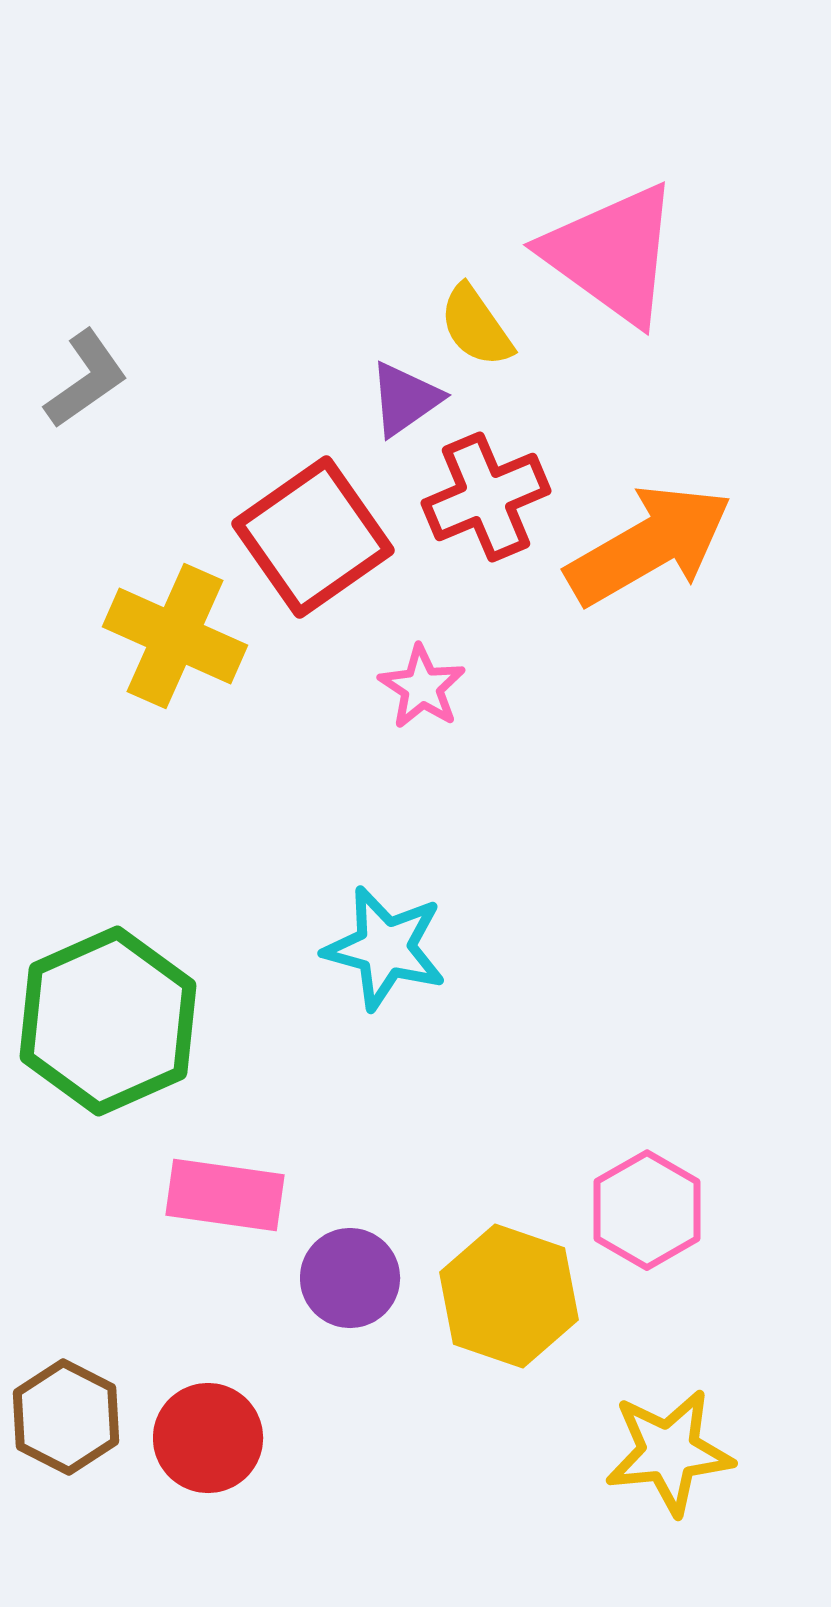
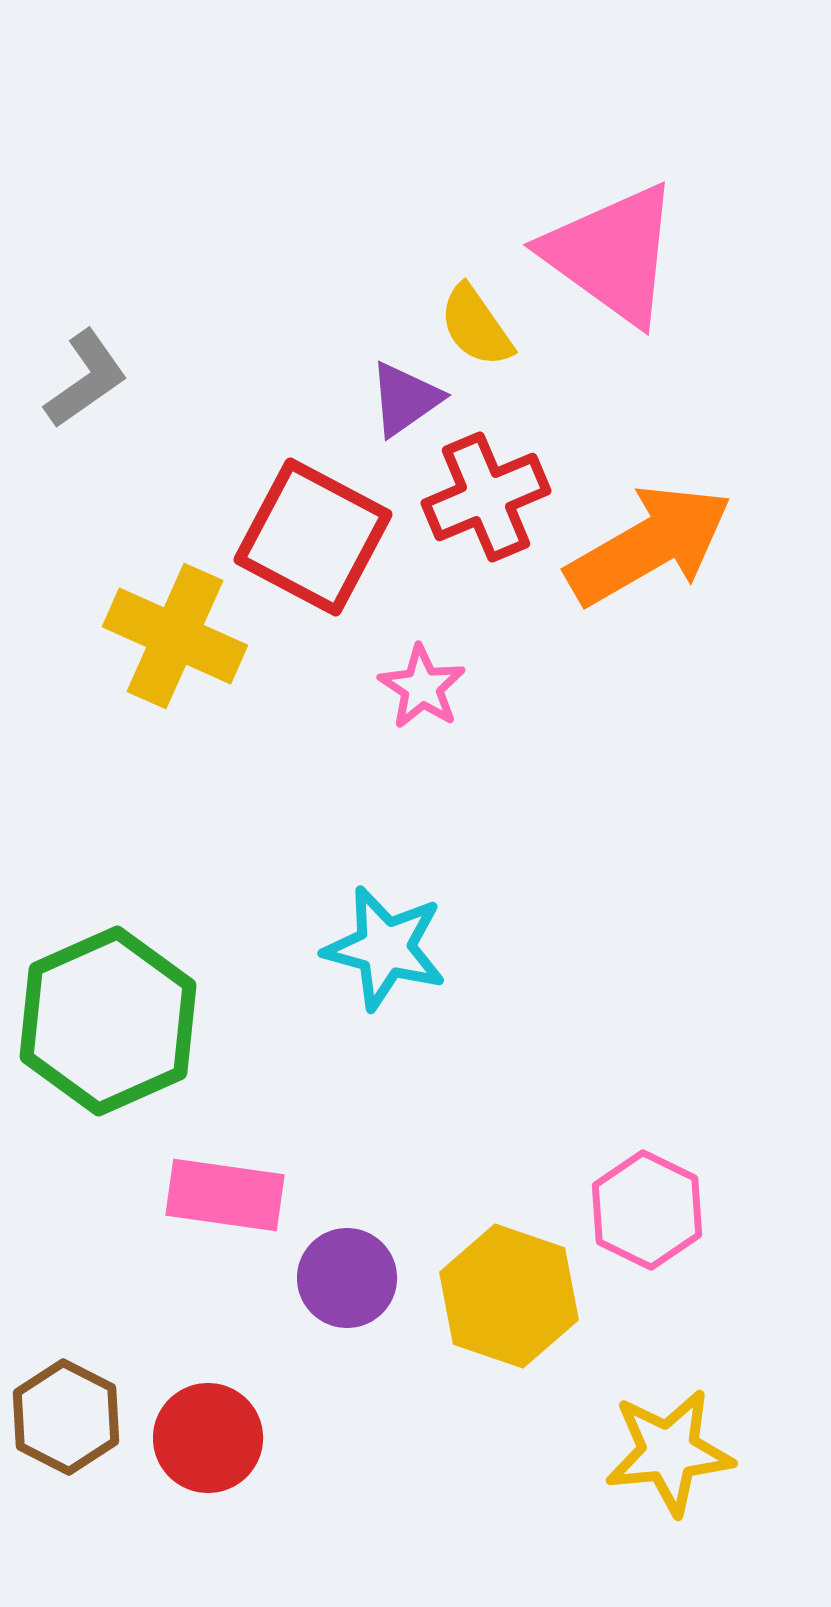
red square: rotated 27 degrees counterclockwise
pink hexagon: rotated 4 degrees counterclockwise
purple circle: moved 3 px left
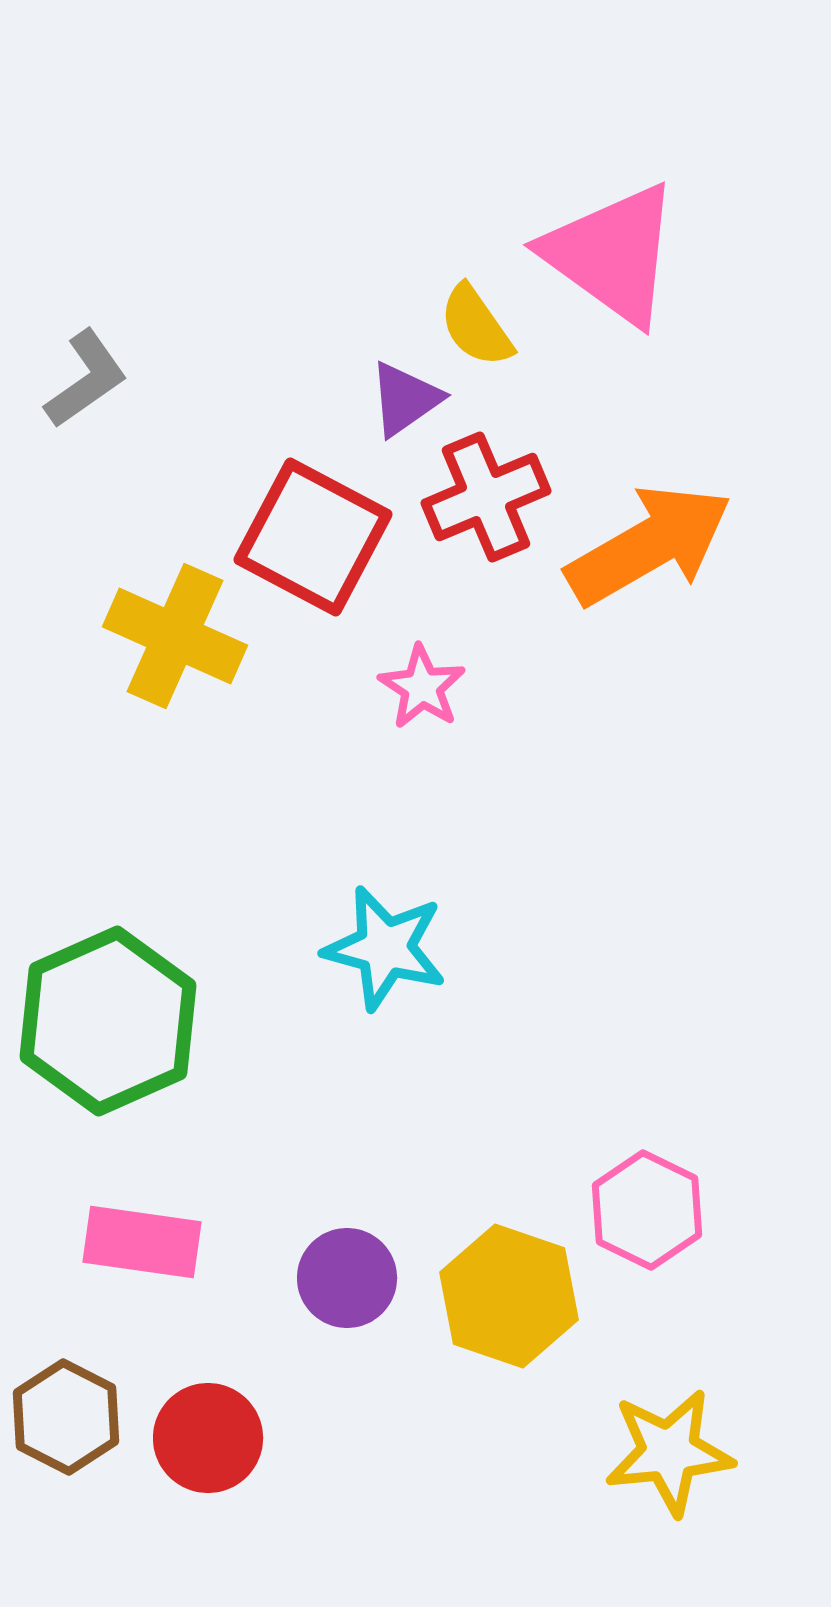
pink rectangle: moved 83 px left, 47 px down
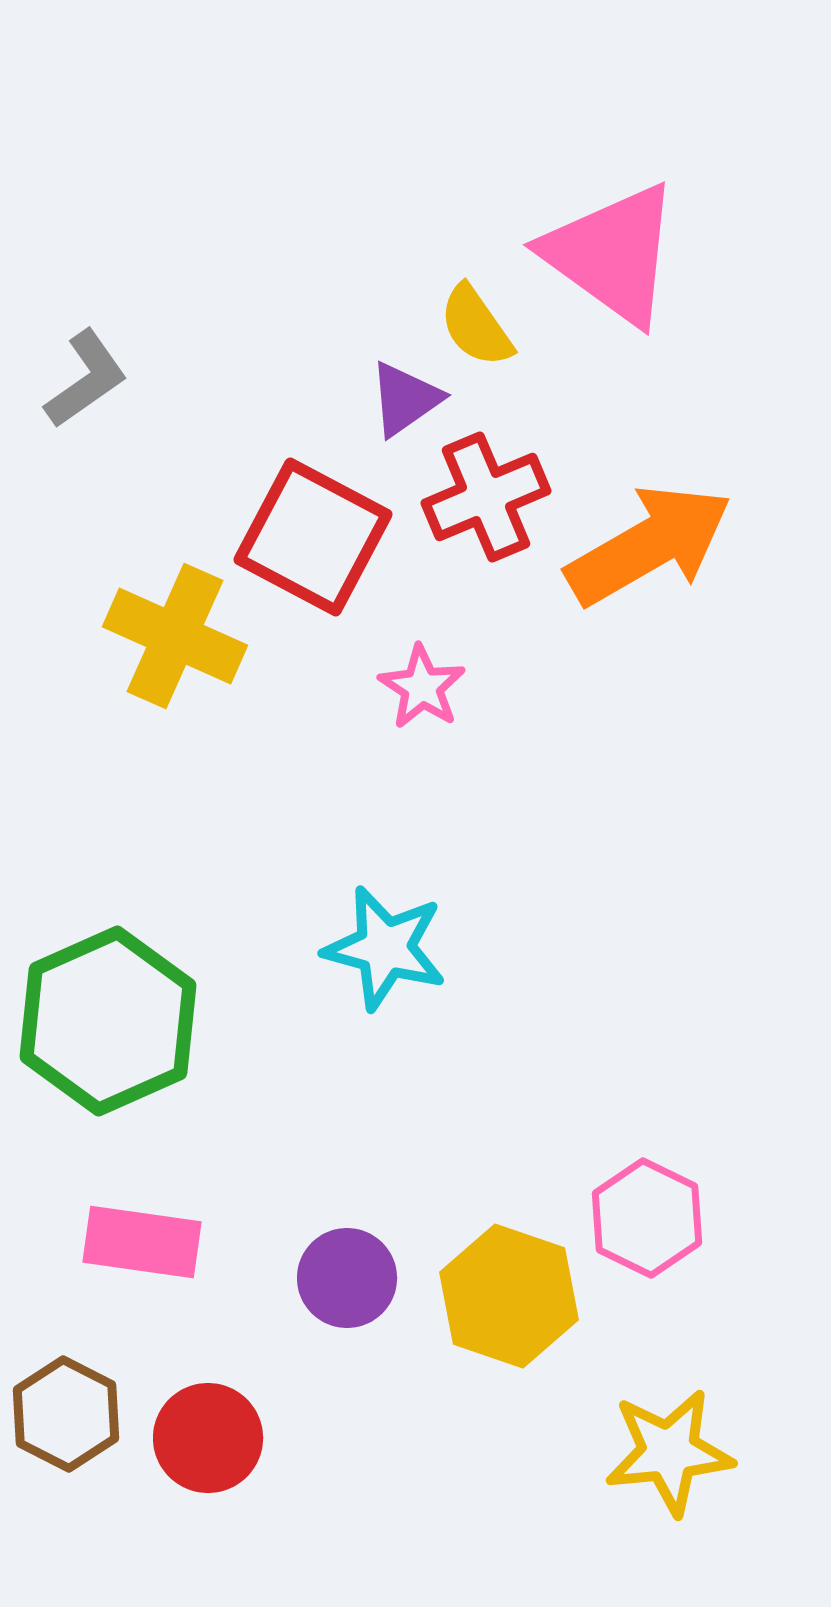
pink hexagon: moved 8 px down
brown hexagon: moved 3 px up
